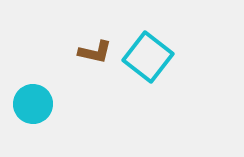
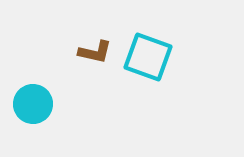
cyan square: rotated 18 degrees counterclockwise
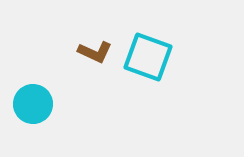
brown L-shape: rotated 12 degrees clockwise
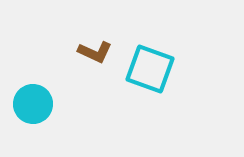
cyan square: moved 2 px right, 12 px down
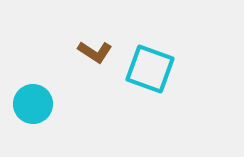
brown L-shape: rotated 8 degrees clockwise
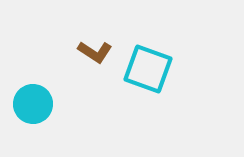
cyan square: moved 2 px left
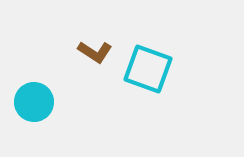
cyan circle: moved 1 px right, 2 px up
